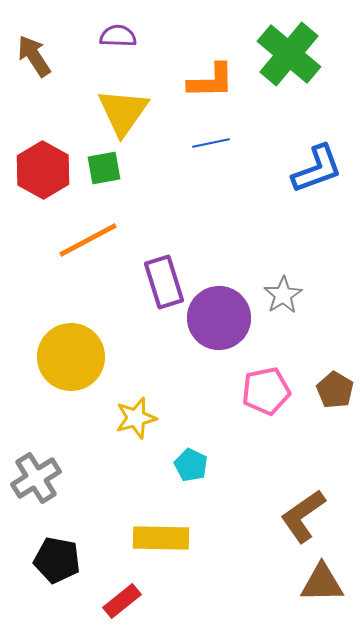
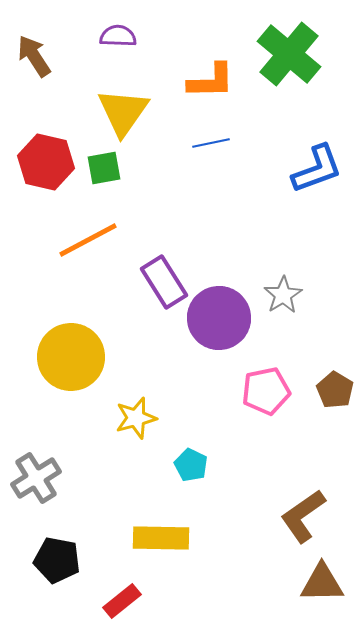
red hexagon: moved 3 px right, 8 px up; rotated 16 degrees counterclockwise
purple rectangle: rotated 15 degrees counterclockwise
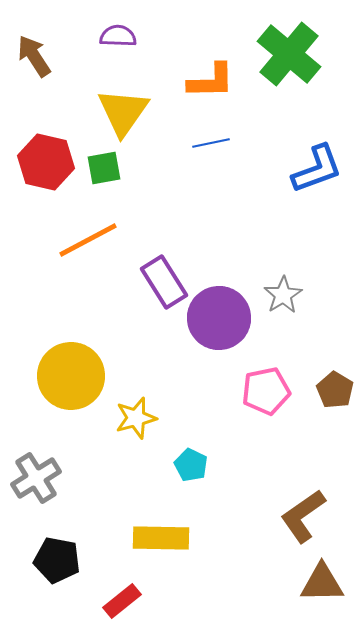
yellow circle: moved 19 px down
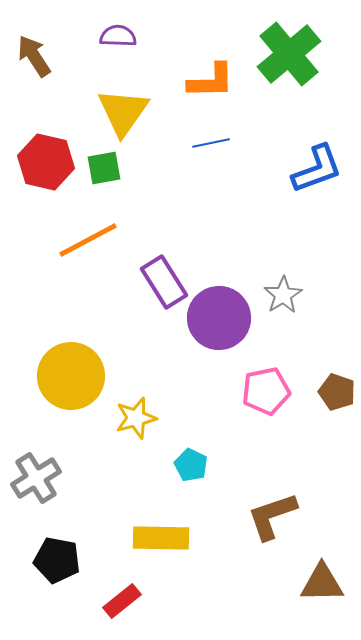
green cross: rotated 10 degrees clockwise
brown pentagon: moved 2 px right, 2 px down; rotated 12 degrees counterclockwise
brown L-shape: moved 31 px left; rotated 16 degrees clockwise
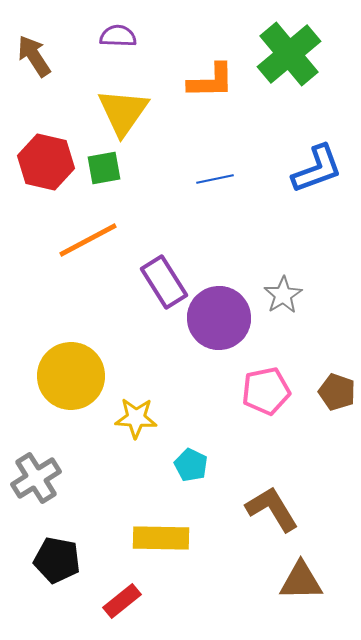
blue line: moved 4 px right, 36 px down
yellow star: rotated 18 degrees clockwise
brown L-shape: moved 7 px up; rotated 78 degrees clockwise
brown triangle: moved 21 px left, 2 px up
